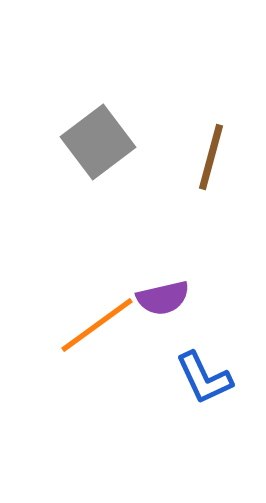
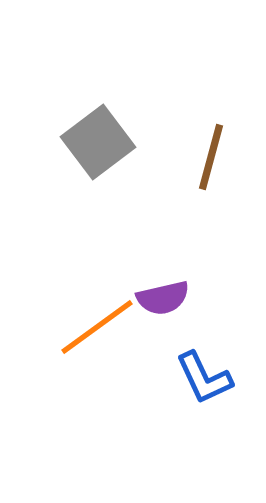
orange line: moved 2 px down
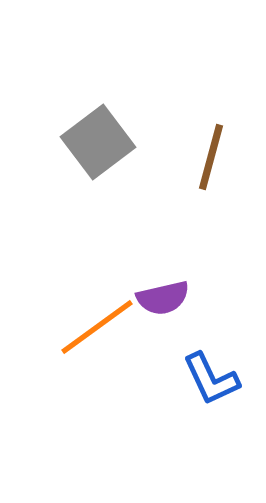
blue L-shape: moved 7 px right, 1 px down
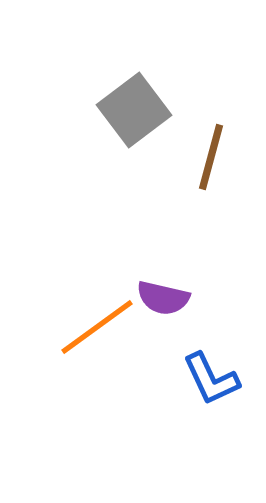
gray square: moved 36 px right, 32 px up
purple semicircle: rotated 26 degrees clockwise
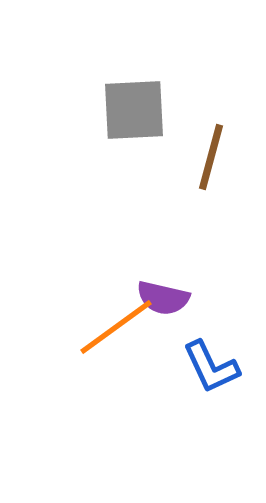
gray square: rotated 34 degrees clockwise
orange line: moved 19 px right
blue L-shape: moved 12 px up
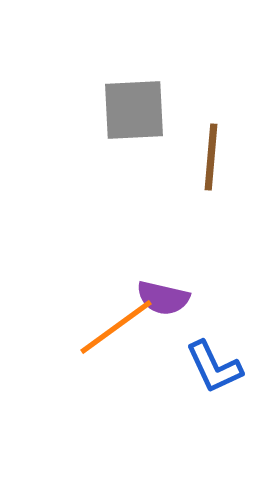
brown line: rotated 10 degrees counterclockwise
blue L-shape: moved 3 px right
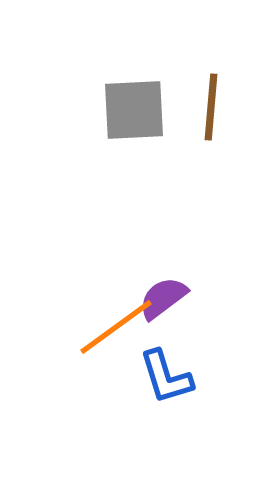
brown line: moved 50 px up
purple semicircle: rotated 130 degrees clockwise
blue L-shape: moved 48 px left, 10 px down; rotated 8 degrees clockwise
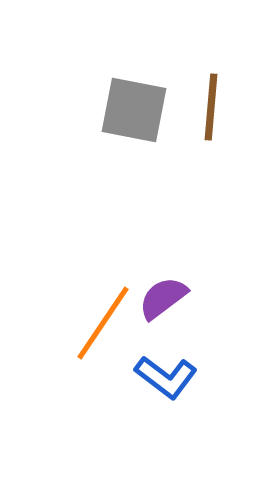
gray square: rotated 14 degrees clockwise
orange line: moved 13 px left, 4 px up; rotated 20 degrees counterclockwise
blue L-shape: rotated 36 degrees counterclockwise
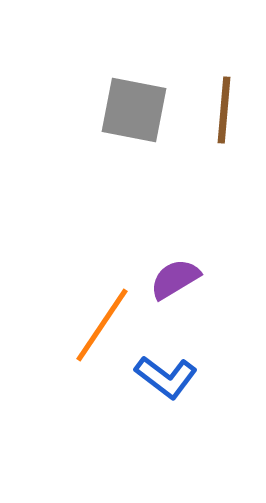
brown line: moved 13 px right, 3 px down
purple semicircle: moved 12 px right, 19 px up; rotated 6 degrees clockwise
orange line: moved 1 px left, 2 px down
